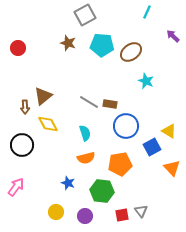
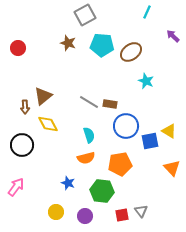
cyan semicircle: moved 4 px right, 2 px down
blue square: moved 2 px left, 6 px up; rotated 18 degrees clockwise
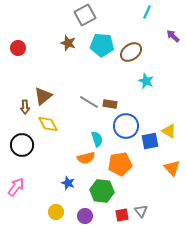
cyan semicircle: moved 8 px right, 4 px down
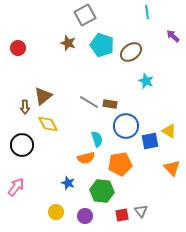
cyan line: rotated 32 degrees counterclockwise
cyan pentagon: rotated 15 degrees clockwise
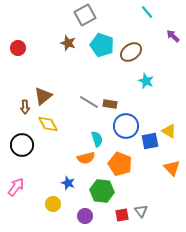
cyan line: rotated 32 degrees counterclockwise
orange pentagon: rotated 30 degrees clockwise
yellow circle: moved 3 px left, 8 px up
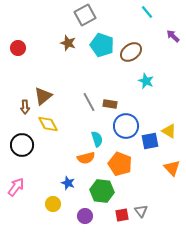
gray line: rotated 30 degrees clockwise
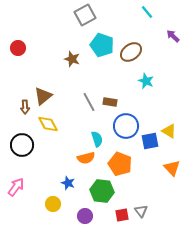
brown star: moved 4 px right, 16 px down
brown rectangle: moved 2 px up
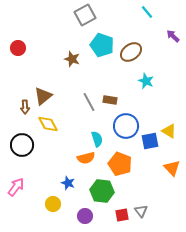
brown rectangle: moved 2 px up
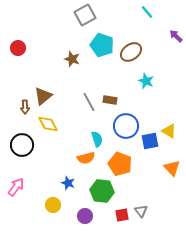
purple arrow: moved 3 px right
yellow circle: moved 1 px down
